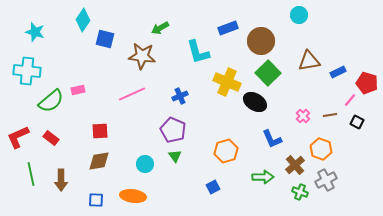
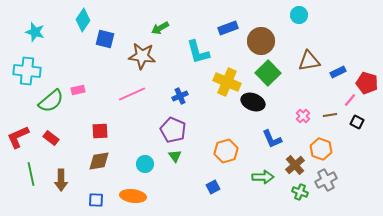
black ellipse at (255, 102): moved 2 px left; rotated 10 degrees counterclockwise
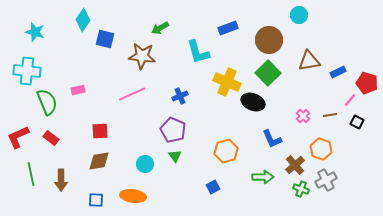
brown circle at (261, 41): moved 8 px right, 1 px up
green semicircle at (51, 101): moved 4 px left, 1 px down; rotated 72 degrees counterclockwise
green cross at (300, 192): moved 1 px right, 3 px up
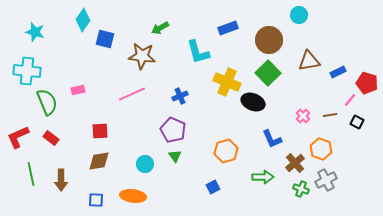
brown cross at (295, 165): moved 2 px up
